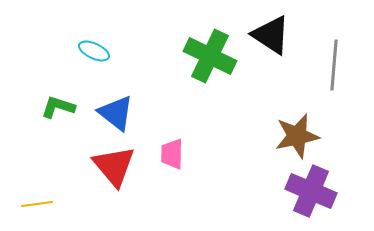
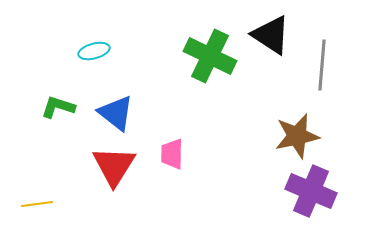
cyan ellipse: rotated 40 degrees counterclockwise
gray line: moved 12 px left
red triangle: rotated 12 degrees clockwise
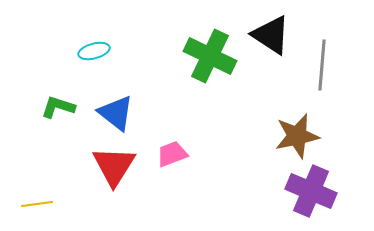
pink trapezoid: rotated 68 degrees clockwise
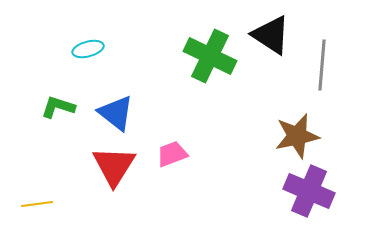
cyan ellipse: moved 6 px left, 2 px up
purple cross: moved 2 px left
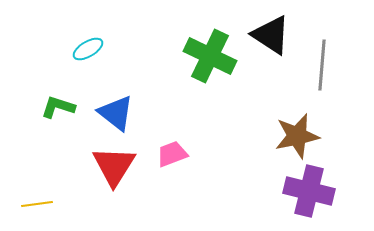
cyan ellipse: rotated 16 degrees counterclockwise
purple cross: rotated 9 degrees counterclockwise
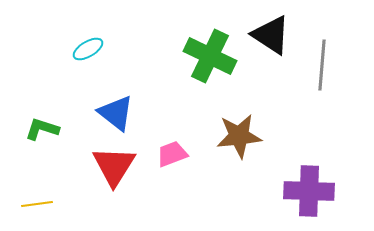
green L-shape: moved 16 px left, 22 px down
brown star: moved 58 px left; rotated 6 degrees clockwise
purple cross: rotated 12 degrees counterclockwise
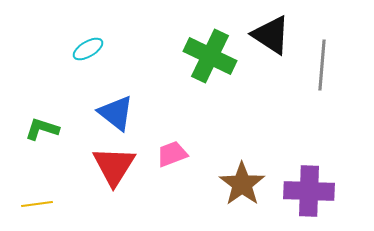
brown star: moved 3 px right, 48 px down; rotated 30 degrees counterclockwise
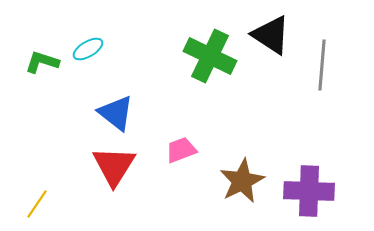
green L-shape: moved 67 px up
pink trapezoid: moved 9 px right, 4 px up
brown star: moved 3 px up; rotated 9 degrees clockwise
yellow line: rotated 48 degrees counterclockwise
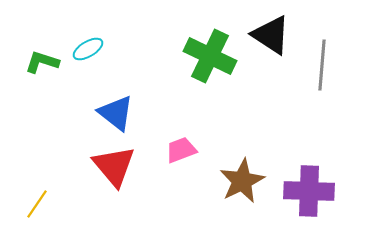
red triangle: rotated 12 degrees counterclockwise
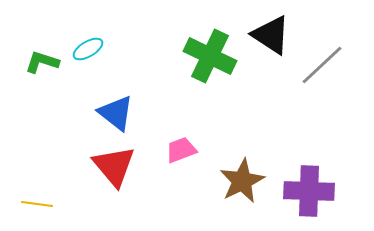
gray line: rotated 42 degrees clockwise
yellow line: rotated 64 degrees clockwise
